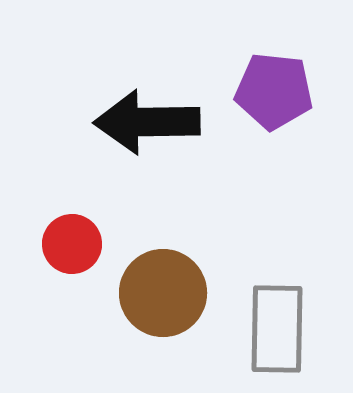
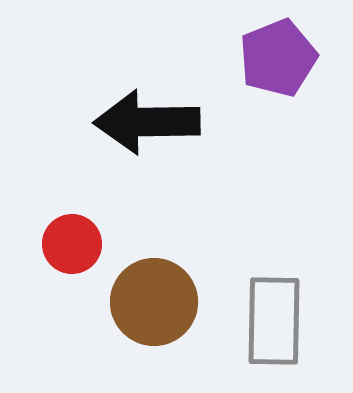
purple pentagon: moved 4 px right, 33 px up; rotated 28 degrees counterclockwise
brown circle: moved 9 px left, 9 px down
gray rectangle: moved 3 px left, 8 px up
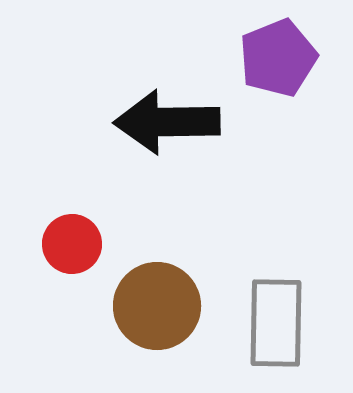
black arrow: moved 20 px right
brown circle: moved 3 px right, 4 px down
gray rectangle: moved 2 px right, 2 px down
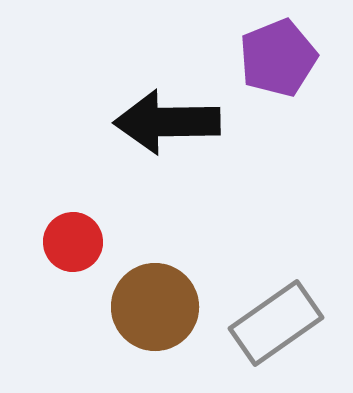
red circle: moved 1 px right, 2 px up
brown circle: moved 2 px left, 1 px down
gray rectangle: rotated 54 degrees clockwise
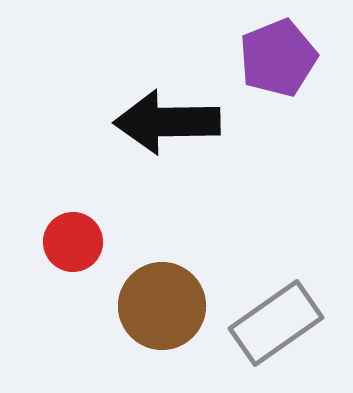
brown circle: moved 7 px right, 1 px up
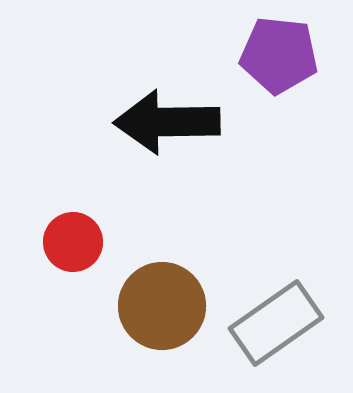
purple pentagon: moved 1 px right, 3 px up; rotated 28 degrees clockwise
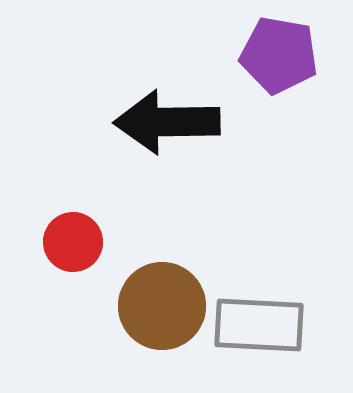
purple pentagon: rotated 4 degrees clockwise
gray rectangle: moved 17 px left, 2 px down; rotated 38 degrees clockwise
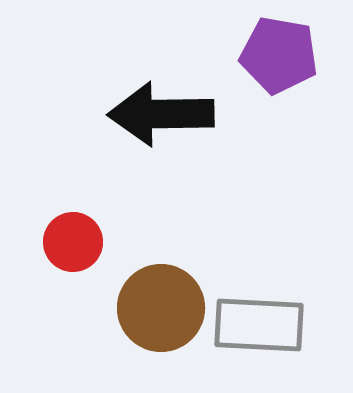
black arrow: moved 6 px left, 8 px up
brown circle: moved 1 px left, 2 px down
